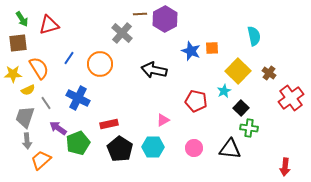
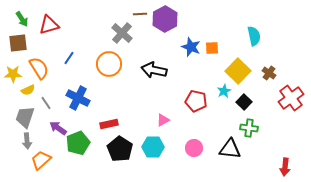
blue star: moved 4 px up
orange circle: moved 9 px right
black square: moved 3 px right, 6 px up
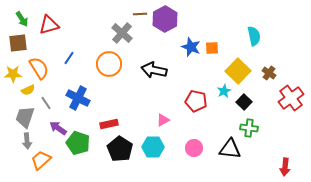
green pentagon: rotated 30 degrees counterclockwise
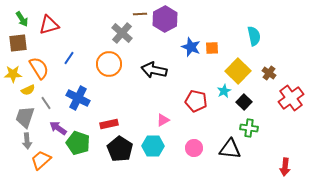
cyan hexagon: moved 1 px up
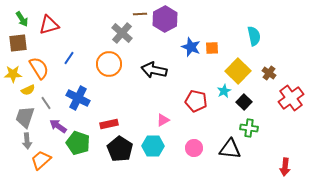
purple arrow: moved 2 px up
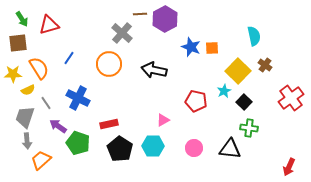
brown cross: moved 4 px left, 8 px up
red arrow: moved 4 px right; rotated 18 degrees clockwise
